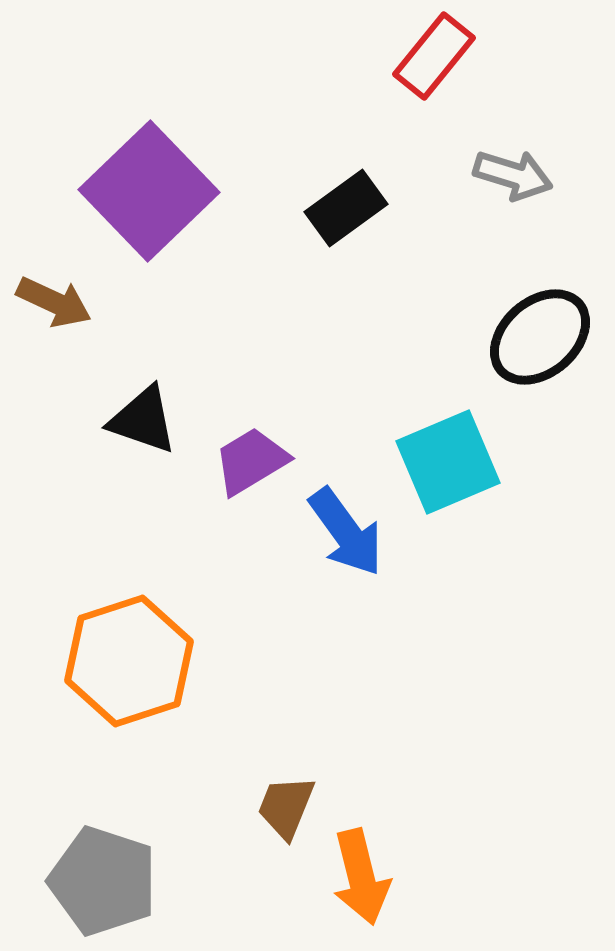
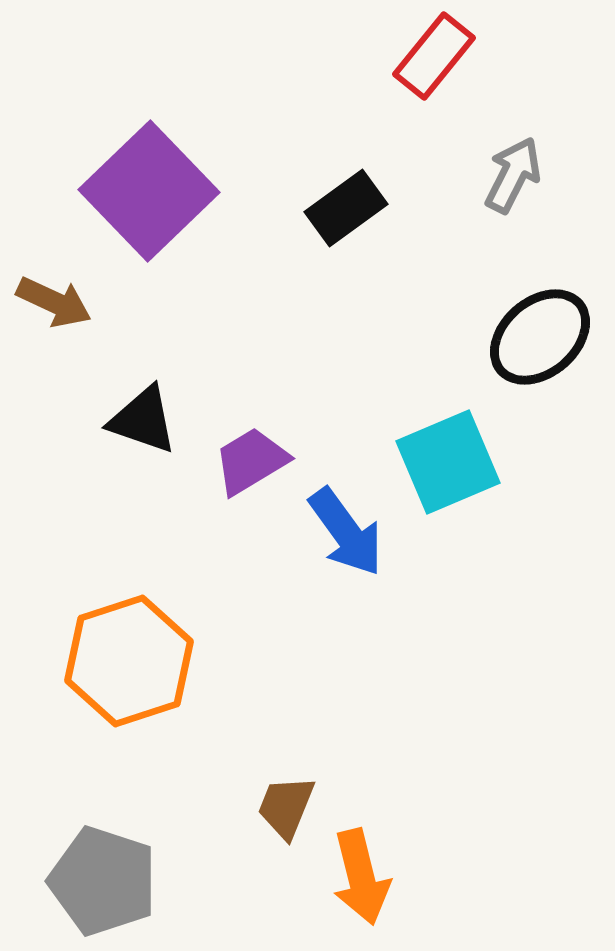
gray arrow: rotated 80 degrees counterclockwise
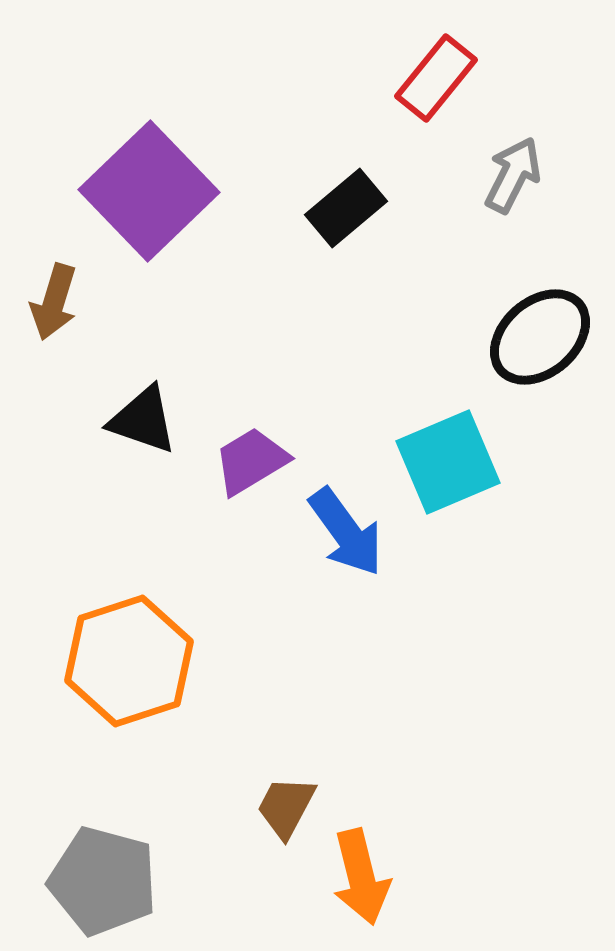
red rectangle: moved 2 px right, 22 px down
black rectangle: rotated 4 degrees counterclockwise
brown arrow: rotated 82 degrees clockwise
brown trapezoid: rotated 6 degrees clockwise
gray pentagon: rotated 3 degrees counterclockwise
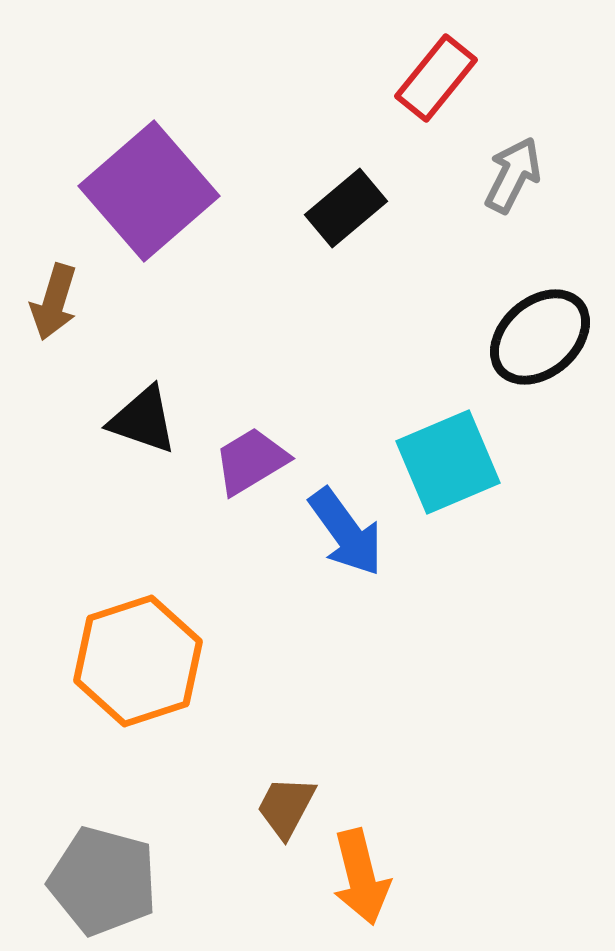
purple square: rotated 3 degrees clockwise
orange hexagon: moved 9 px right
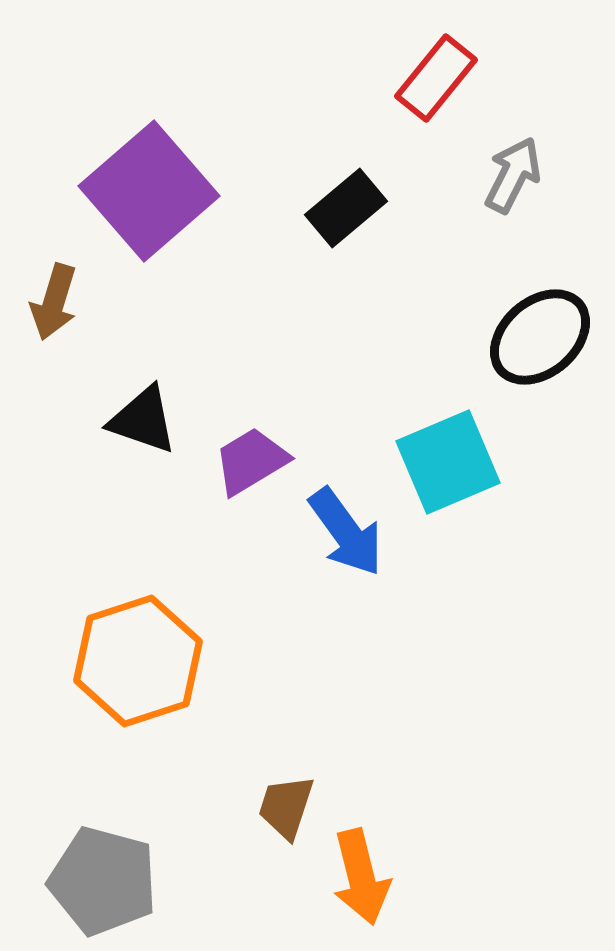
brown trapezoid: rotated 10 degrees counterclockwise
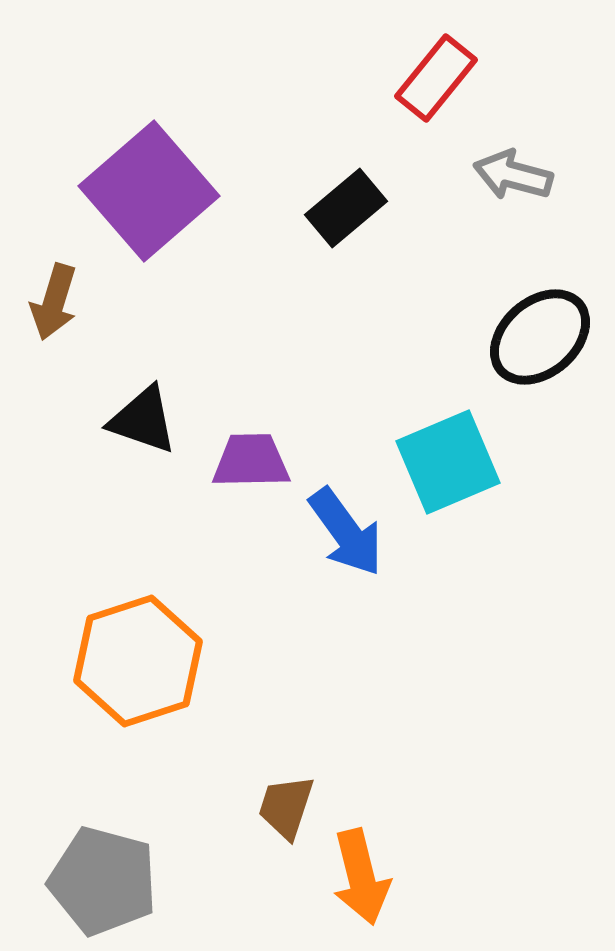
gray arrow: rotated 102 degrees counterclockwise
purple trapezoid: rotated 30 degrees clockwise
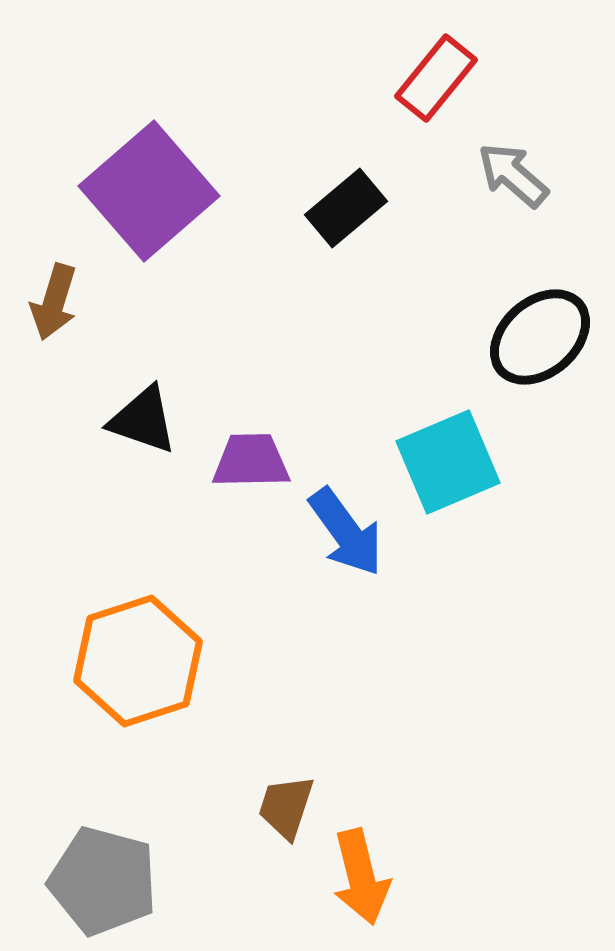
gray arrow: rotated 26 degrees clockwise
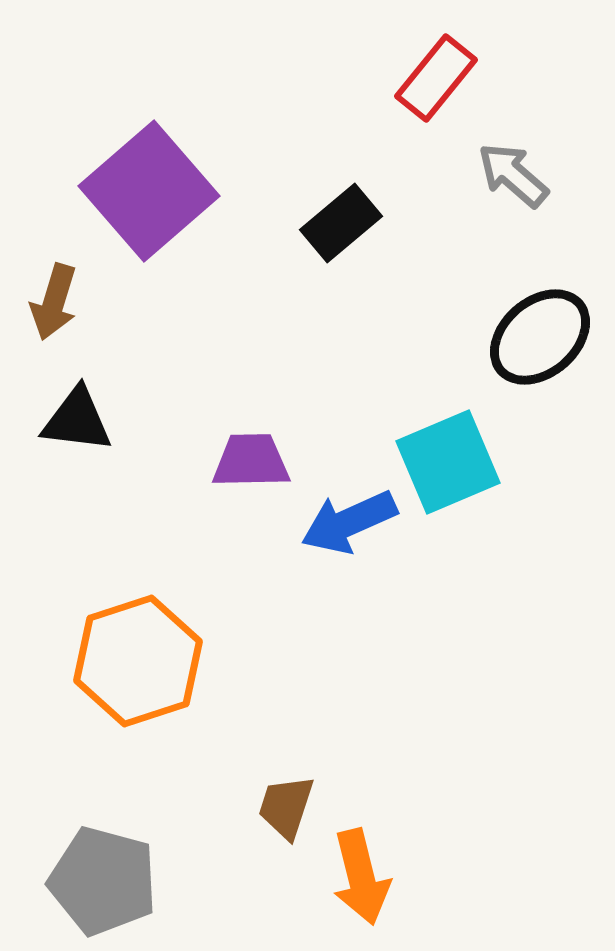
black rectangle: moved 5 px left, 15 px down
black triangle: moved 66 px left; rotated 12 degrees counterclockwise
blue arrow: moved 3 px right, 10 px up; rotated 102 degrees clockwise
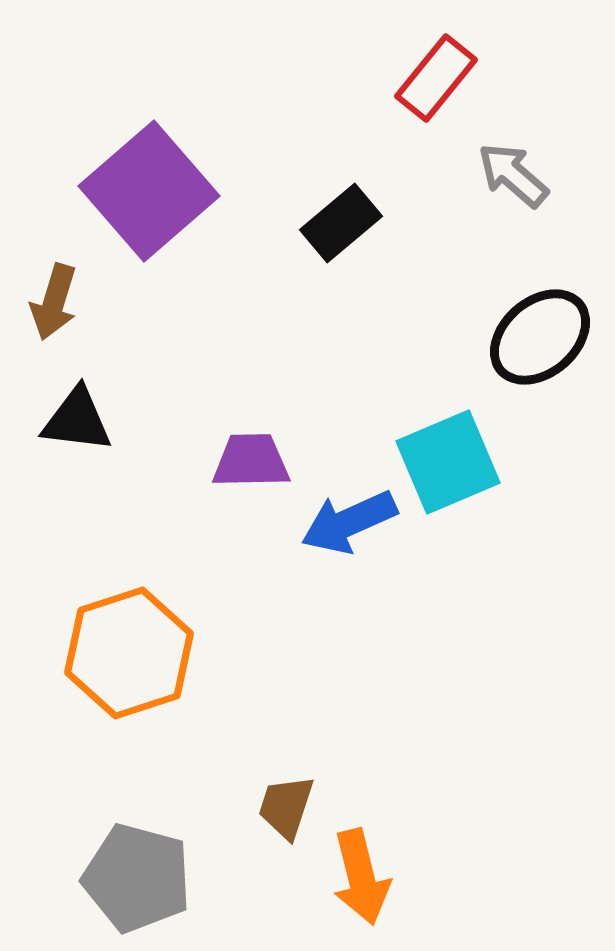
orange hexagon: moved 9 px left, 8 px up
gray pentagon: moved 34 px right, 3 px up
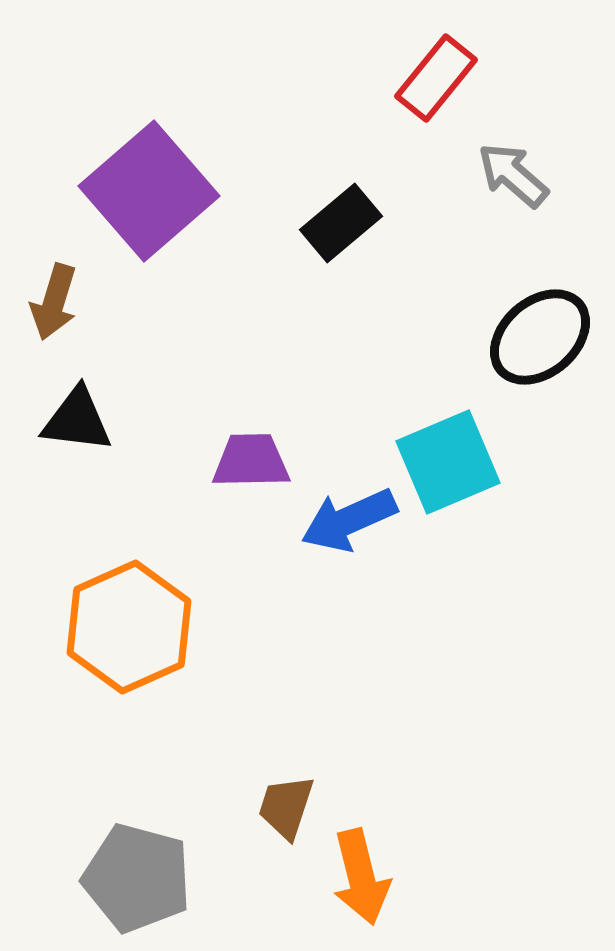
blue arrow: moved 2 px up
orange hexagon: moved 26 px up; rotated 6 degrees counterclockwise
